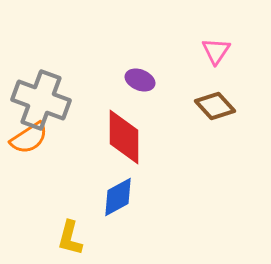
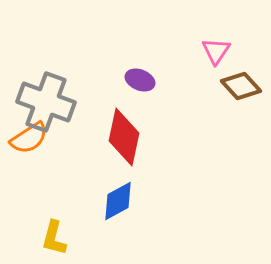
gray cross: moved 5 px right, 2 px down
brown diamond: moved 26 px right, 20 px up
red diamond: rotated 12 degrees clockwise
blue diamond: moved 4 px down
yellow L-shape: moved 16 px left
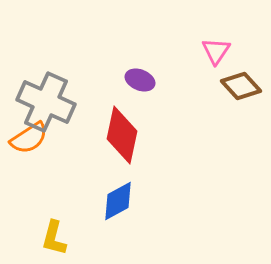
gray cross: rotated 4 degrees clockwise
red diamond: moved 2 px left, 2 px up
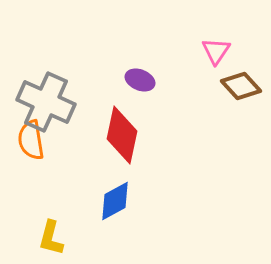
orange semicircle: moved 2 px right, 2 px down; rotated 114 degrees clockwise
blue diamond: moved 3 px left
yellow L-shape: moved 3 px left
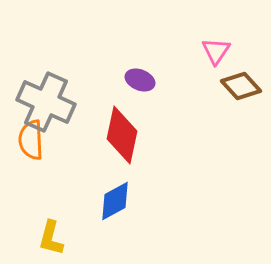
orange semicircle: rotated 6 degrees clockwise
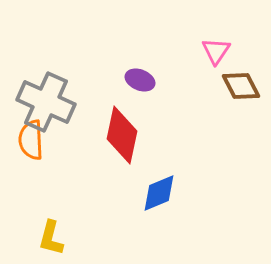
brown diamond: rotated 15 degrees clockwise
blue diamond: moved 44 px right, 8 px up; rotated 6 degrees clockwise
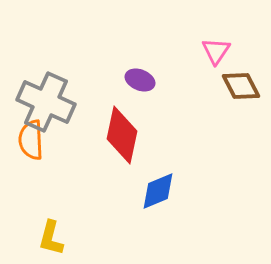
blue diamond: moved 1 px left, 2 px up
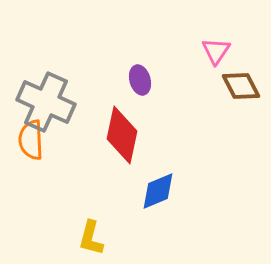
purple ellipse: rotated 52 degrees clockwise
yellow L-shape: moved 40 px right
